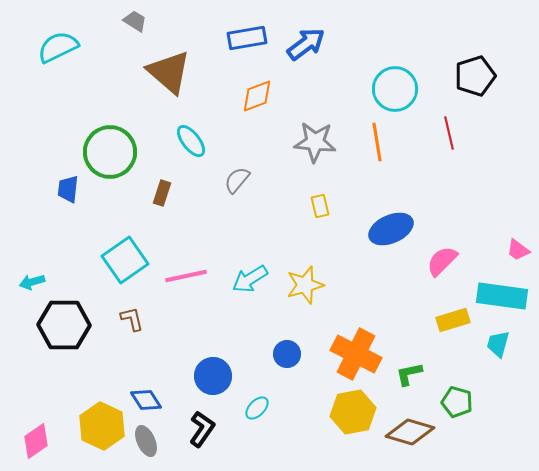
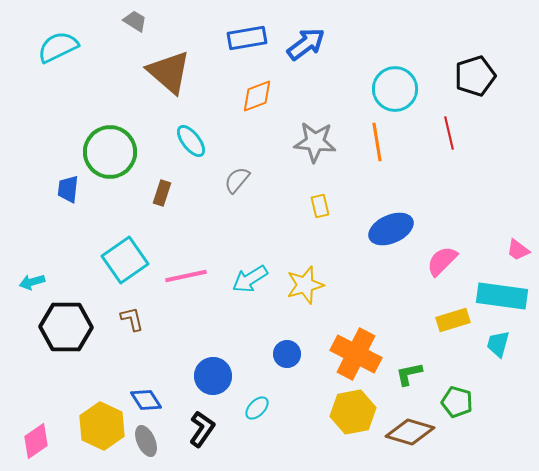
black hexagon at (64, 325): moved 2 px right, 2 px down
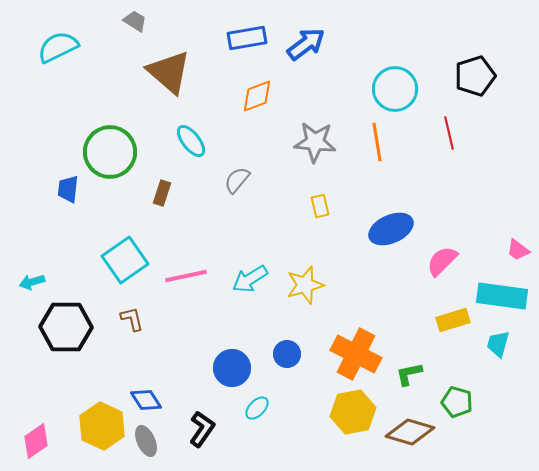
blue circle at (213, 376): moved 19 px right, 8 px up
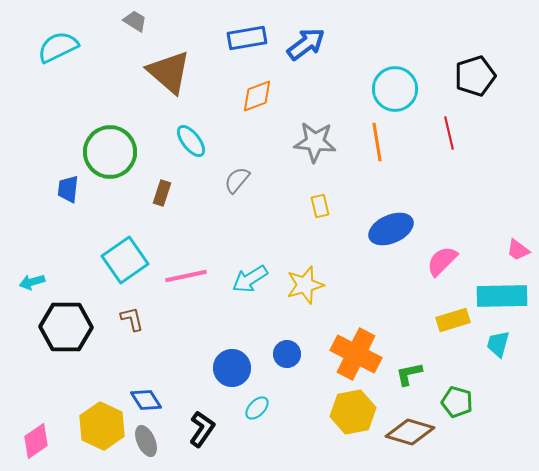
cyan rectangle at (502, 296): rotated 9 degrees counterclockwise
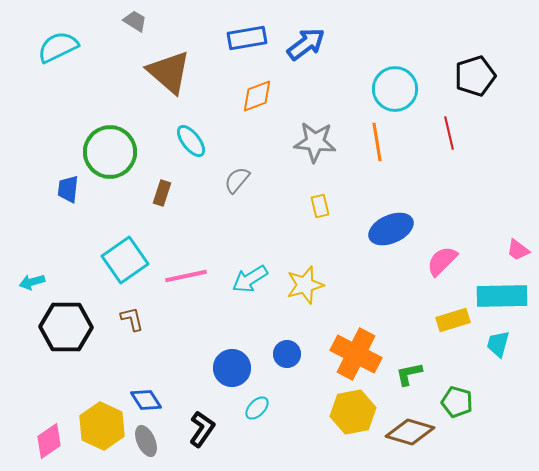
pink diamond at (36, 441): moved 13 px right
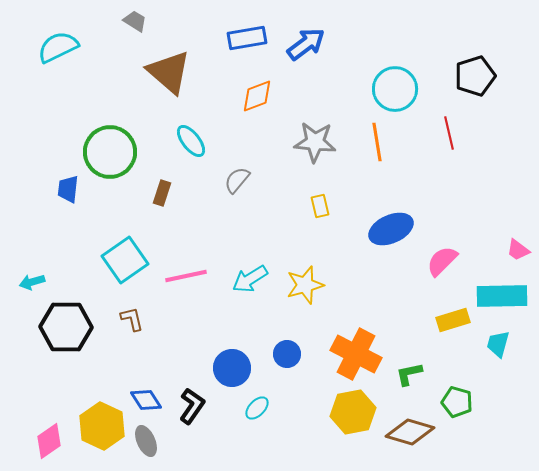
black L-shape at (202, 429): moved 10 px left, 23 px up
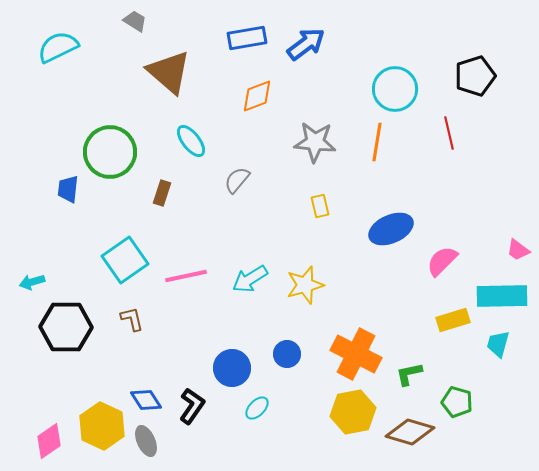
orange line at (377, 142): rotated 18 degrees clockwise
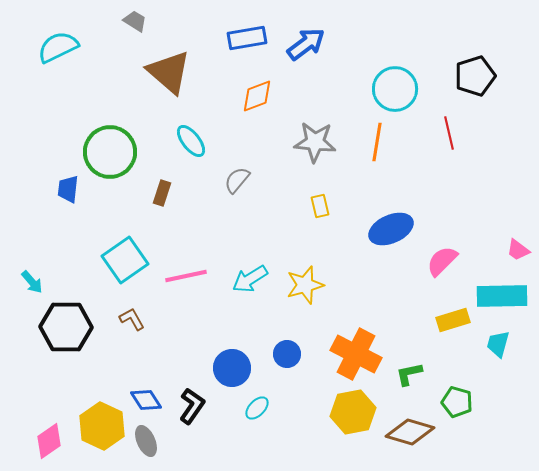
cyan arrow at (32, 282): rotated 115 degrees counterclockwise
brown L-shape at (132, 319): rotated 16 degrees counterclockwise
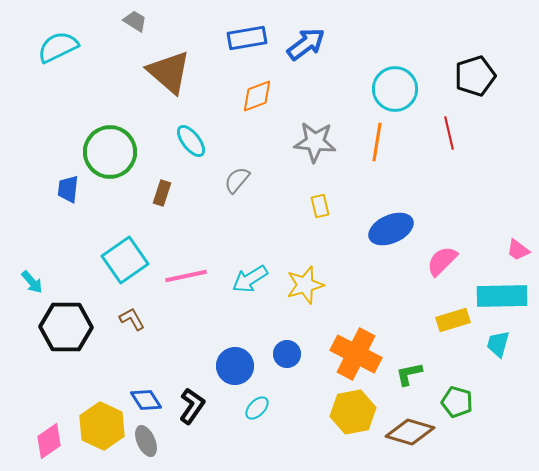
blue circle at (232, 368): moved 3 px right, 2 px up
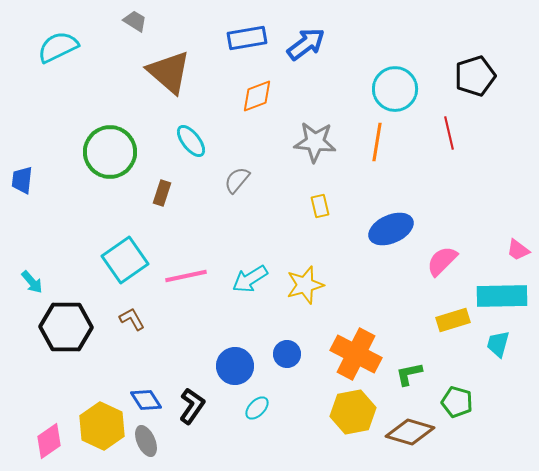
blue trapezoid at (68, 189): moved 46 px left, 9 px up
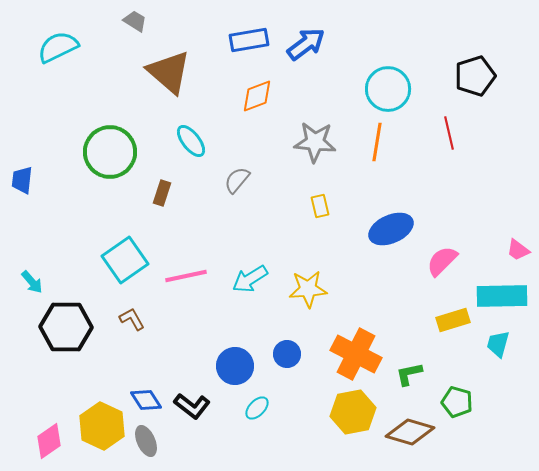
blue rectangle at (247, 38): moved 2 px right, 2 px down
cyan circle at (395, 89): moved 7 px left
yellow star at (305, 285): moved 3 px right, 4 px down; rotated 12 degrees clockwise
black L-shape at (192, 406): rotated 93 degrees clockwise
